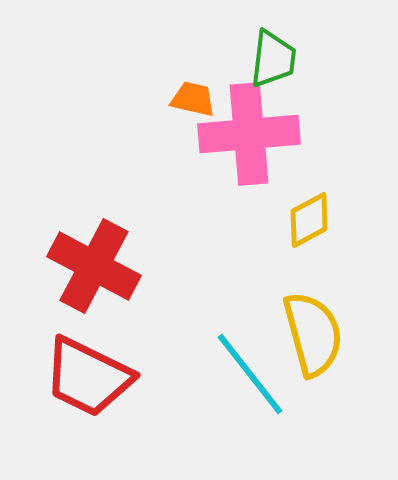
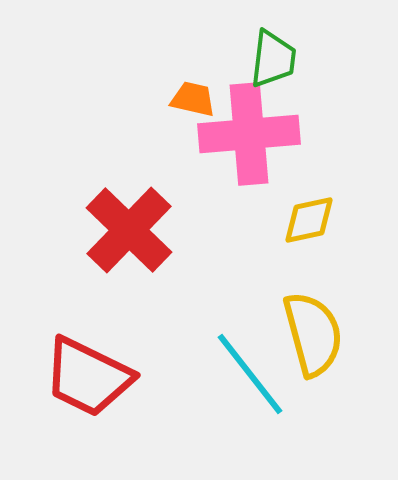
yellow diamond: rotated 16 degrees clockwise
red cross: moved 35 px right, 36 px up; rotated 16 degrees clockwise
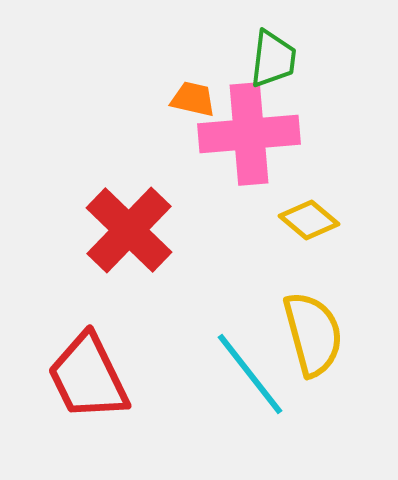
yellow diamond: rotated 52 degrees clockwise
red trapezoid: rotated 38 degrees clockwise
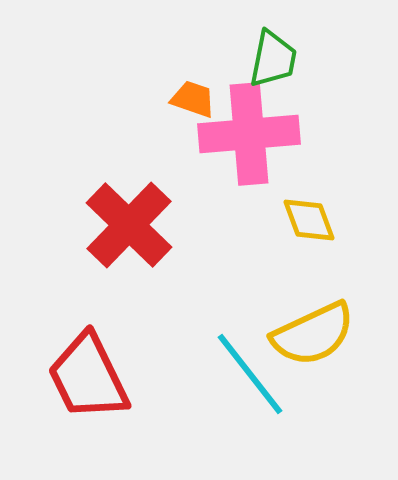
green trapezoid: rotated 4 degrees clockwise
orange trapezoid: rotated 6 degrees clockwise
yellow diamond: rotated 30 degrees clockwise
red cross: moved 5 px up
yellow semicircle: rotated 80 degrees clockwise
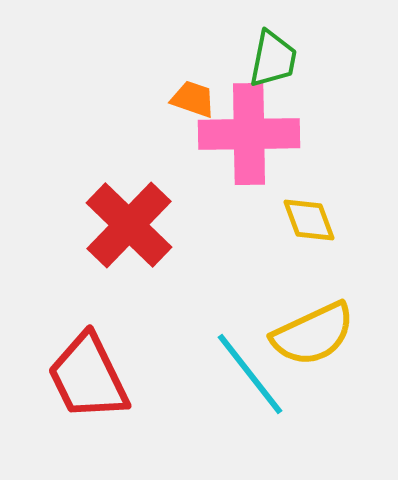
pink cross: rotated 4 degrees clockwise
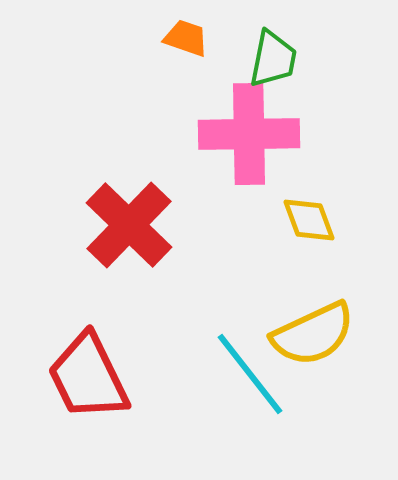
orange trapezoid: moved 7 px left, 61 px up
